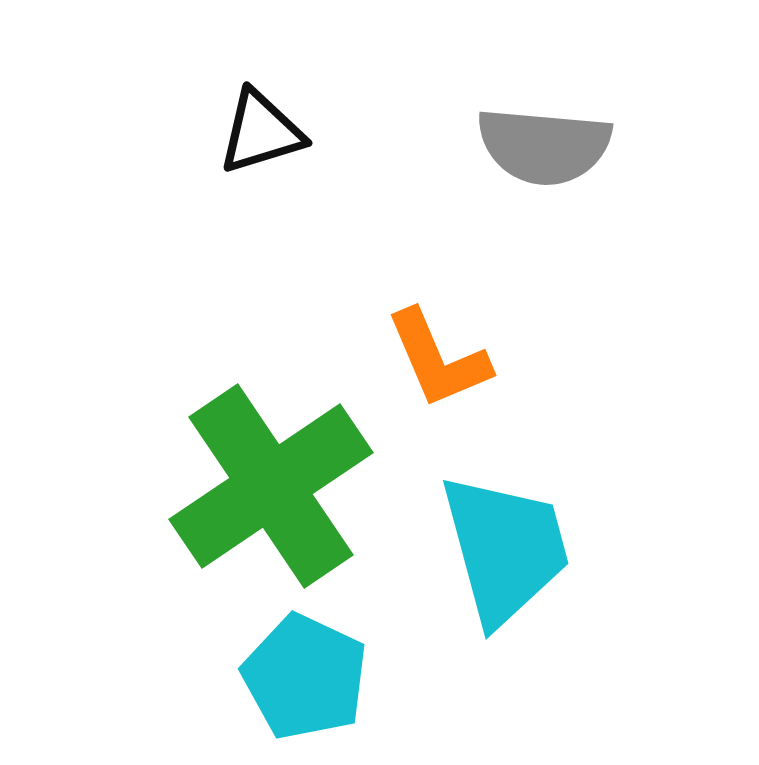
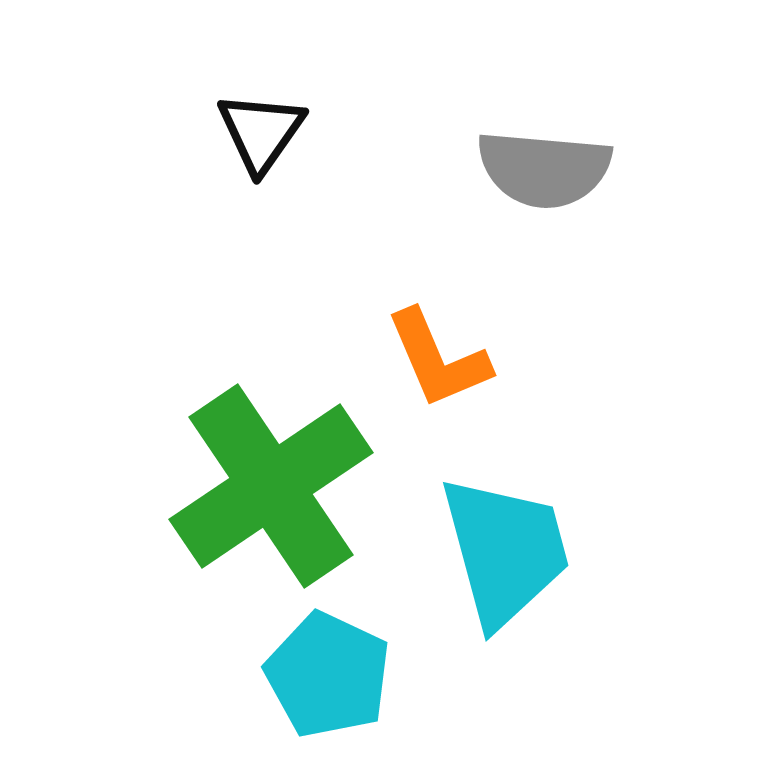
black triangle: rotated 38 degrees counterclockwise
gray semicircle: moved 23 px down
cyan trapezoid: moved 2 px down
cyan pentagon: moved 23 px right, 2 px up
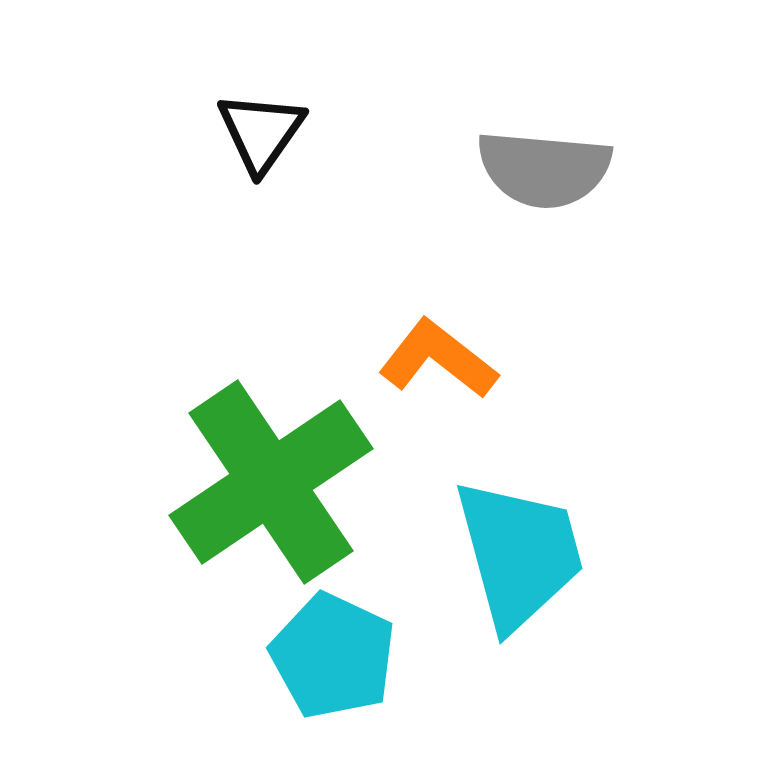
orange L-shape: rotated 151 degrees clockwise
green cross: moved 4 px up
cyan trapezoid: moved 14 px right, 3 px down
cyan pentagon: moved 5 px right, 19 px up
